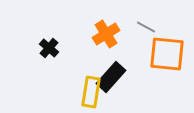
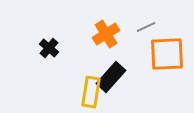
gray line: rotated 54 degrees counterclockwise
orange square: rotated 9 degrees counterclockwise
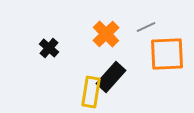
orange cross: rotated 12 degrees counterclockwise
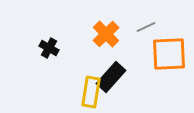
black cross: rotated 12 degrees counterclockwise
orange square: moved 2 px right
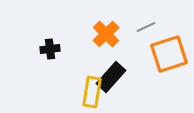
black cross: moved 1 px right, 1 px down; rotated 36 degrees counterclockwise
orange square: rotated 15 degrees counterclockwise
yellow rectangle: moved 1 px right
